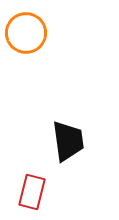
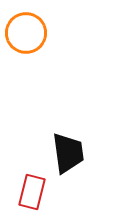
black trapezoid: moved 12 px down
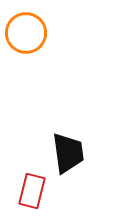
red rectangle: moved 1 px up
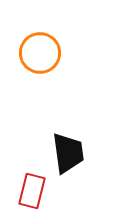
orange circle: moved 14 px right, 20 px down
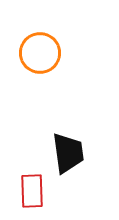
red rectangle: rotated 16 degrees counterclockwise
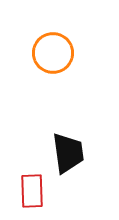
orange circle: moved 13 px right
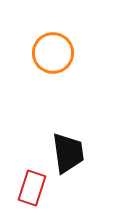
red rectangle: moved 3 px up; rotated 20 degrees clockwise
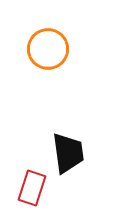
orange circle: moved 5 px left, 4 px up
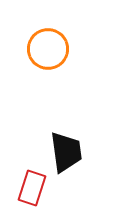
black trapezoid: moved 2 px left, 1 px up
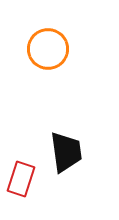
red rectangle: moved 11 px left, 9 px up
